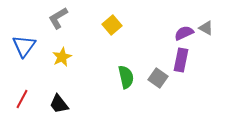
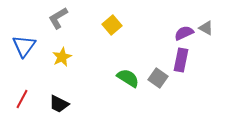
green semicircle: moved 2 px right, 1 px down; rotated 45 degrees counterclockwise
black trapezoid: rotated 25 degrees counterclockwise
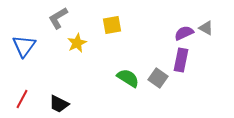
yellow square: rotated 30 degrees clockwise
yellow star: moved 15 px right, 14 px up
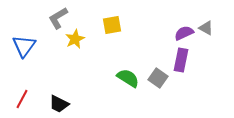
yellow star: moved 2 px left, 4 px up
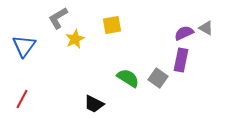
black trapezoid: moved 35 px right
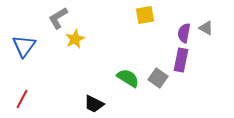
yellow square: moved 33 px right, 10 px up
purple semicircle: rotated 54 degrees counterclockwise
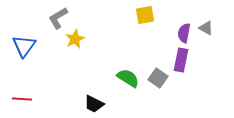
red line: rotated 66 degrees clockwise
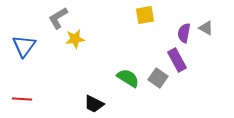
yellow star: rotated 18 degrees clockwise
purple rectangle: moved 4 px left; rotated 40 degrees counterclockwise
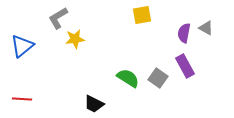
yellow square: moved 3 px left
blue triangle: moved 2 px left; rotated 15 degrees clockwise
purple rectangle: moved 8 px right, 6 px down
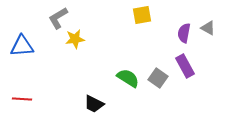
gray triangle: moved 2 px right
blue triangle: rotated 35 degrees clockwise
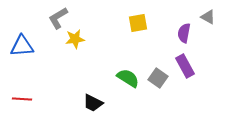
yellow square: moved 4 px left, 8 px down
gray triangle: moved 11 px up
black trapezoid: moved 1 px left, 1 px up
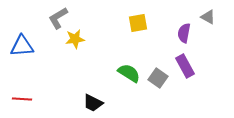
green semicircle: moved 1 px right, 5 px up
